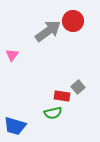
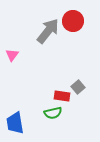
gray arrow: rotated 16 degrees counterclockwise
blue trapezoid: moved 3 px up; rotated 65 degrees clockwise
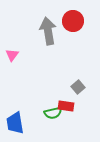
gray arrow: rotated 48 degrees counterclockwise
red rectangle: moved 4 px right, 10 px down
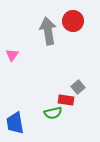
red rectangle: moved 6 px up
